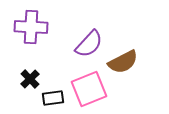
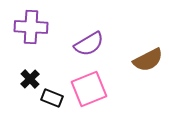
purple semicircle: rotated 16 degrees clockwise
brown semicircle: moved 25 px right, 2 px up
black rectangle: moved 1 px left; rotated 30 degrees clockwise
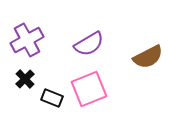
purple cross: moved 4 px left, 13 px down; rotated 32 degrees counterclockwise
brown semicircle: moved 3 px up
black cross: moved 5 px left
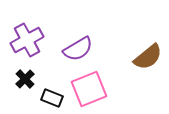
purple semicircle: moved 11 px left, 5 px down
brown semicircle: rotated 12 degrees counterclockwise
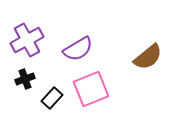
black cross: rotated 24 degrees clockwise
pink square: moved 2 px right
black rectangle: rotated 70 degrees counterclockwise
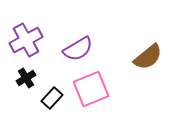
purple cross: moved 1 px left
black cross: moved 1 px right, 1 px up; rotated 12 degrees counterclockwise
